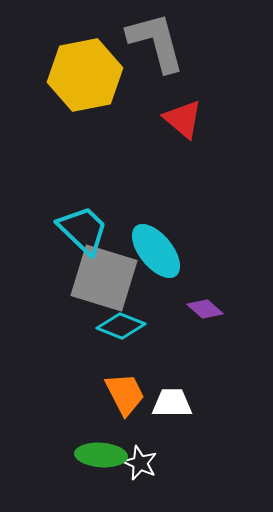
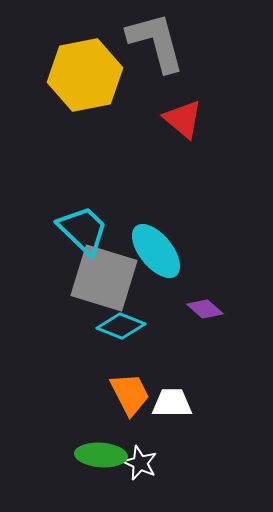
orange trapezoid: moved 5 px right
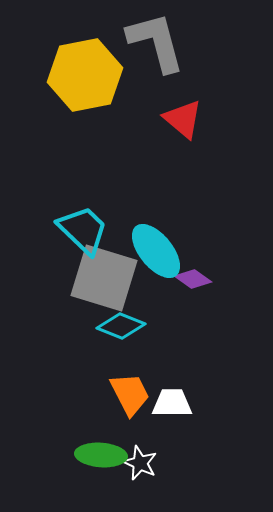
purple diamond: moved 12 px left, 30 px up; rotated 6 degrees counterclockwise
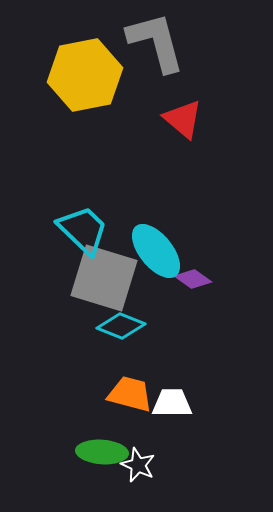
orange trapezoid: rotated 48 degrees counterclockwise
green ellipse: moved 1 px right, 3 px up
white star: moved 2 px left, 2 px down
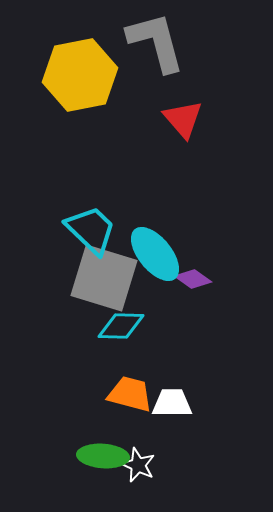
yellow hexagon: moved 5 px left
red triangle: rotated 9 degrees clockwise
cyan trapezoid: moved 8 px right
cyan ellipse: moved 1 px left, 3 px down
cyan diamond: rotated 21 degrees counterclockwise
green ellipse: moved 1 px right, 4 px down
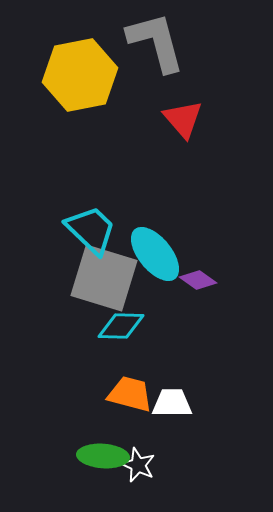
purple diamond: moved 5 px right, 1 px down
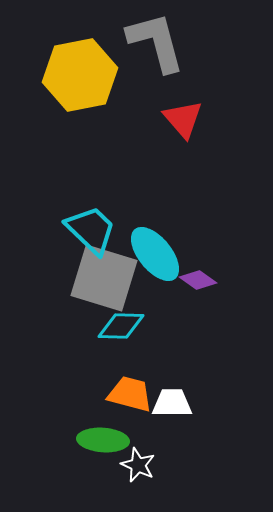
green ellipse: moved 16 px up
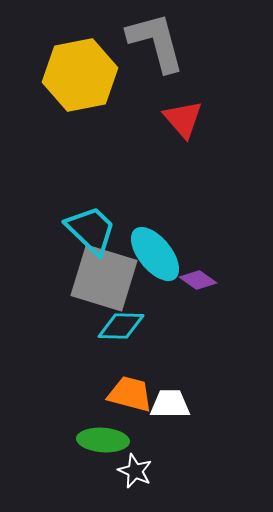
white trapezoid: moved 2 px left, 1 px down
white star: moved 3 px left, 6 px down
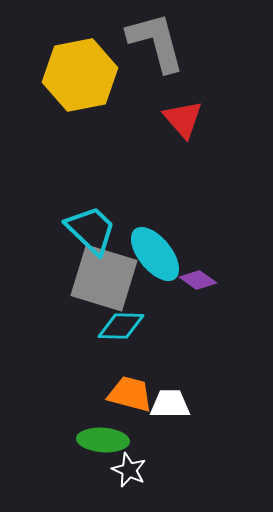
white star: moved 6 px left, 1 px up
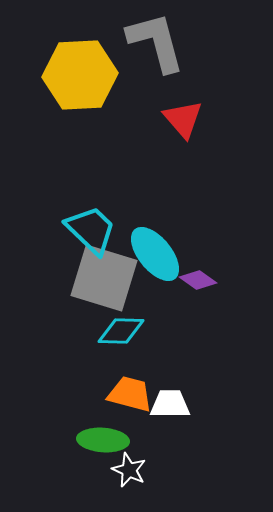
yellow hexagon: rotated 8 degrees clockwise
cyan diamond: moved 5 px down
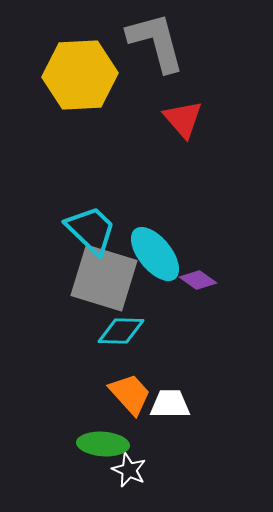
orange trapezoid: rotated 33 degrees clockwise
green ellipse: moved 4 px down
